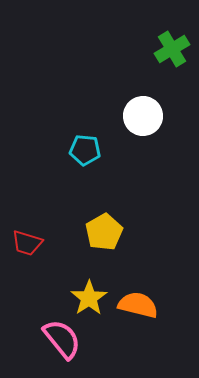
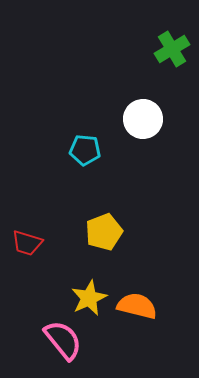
white circle: moved 3 px down
yellow pentagon: rotated 9 degrees clockwise
yellow star: rotated 9 degrees clockwise
orange semicircle: moved 1 px left, 1 px down
pink semicircle: moved 1 px right, 1 px down
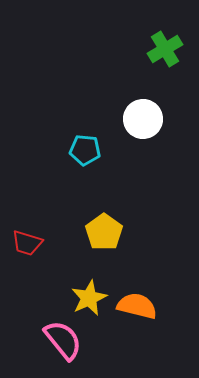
green cross: moved 7 px left
yellow pentagon: rotated 15 degrees counterclockwise
